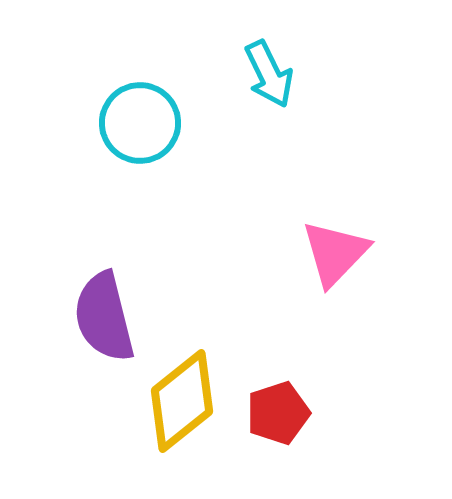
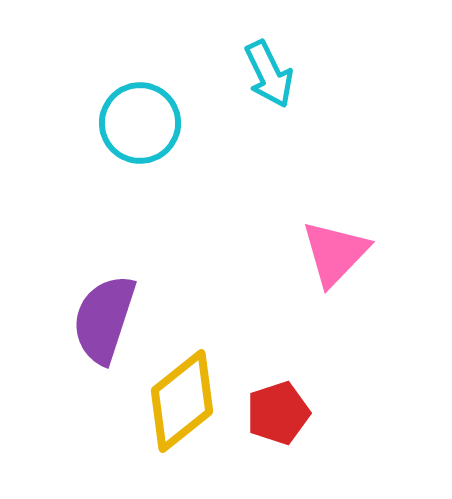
purple semicircle: moved 2 px down; rotated 32 degrees clockwise
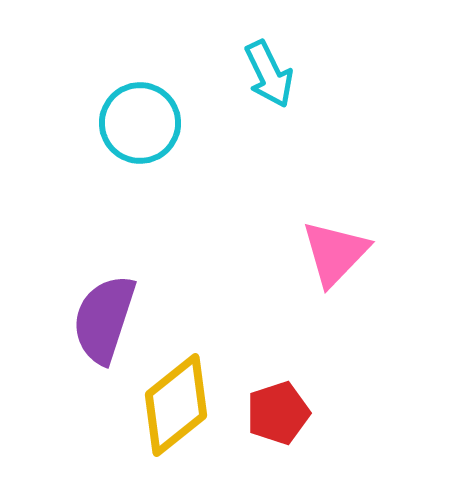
yellow diamond: moved 6 px left, 4 px down
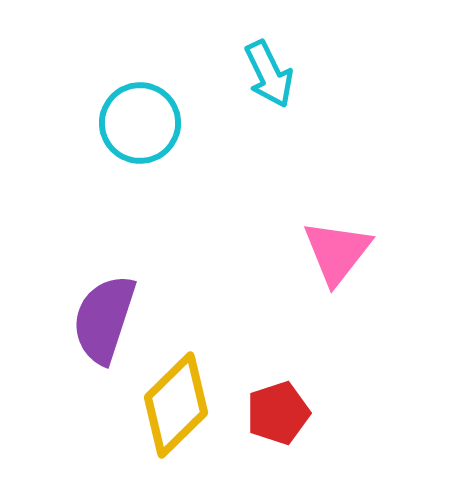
pink triangle: moved 2 px right, 1 px up; rotated 6 degrees counterclockwise
yellow diamond: rotated 6 degrees counterclockwise
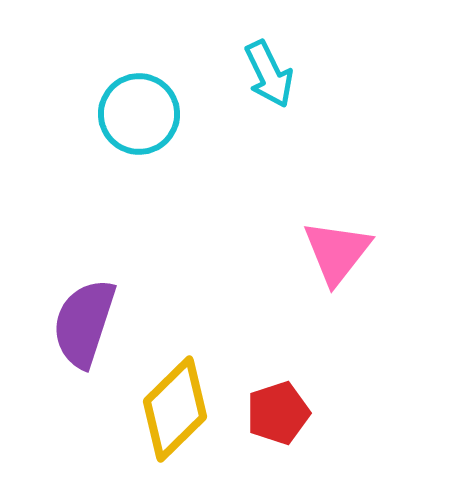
cyan circle: moved 1 px left, 9 px up
purple semicircle: moved 20 px left, 4 px down
yellow diamond: moved 1 px left, 4 px down
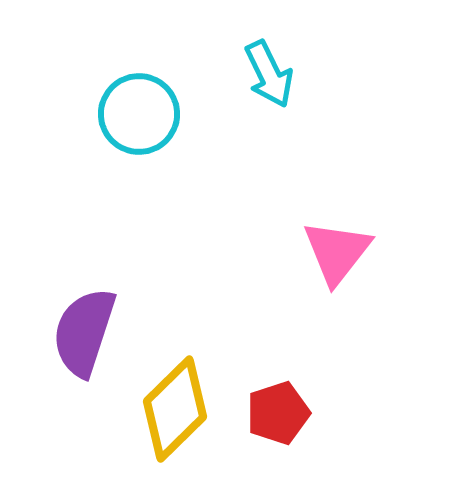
purple semicircle: moved 9 px down
